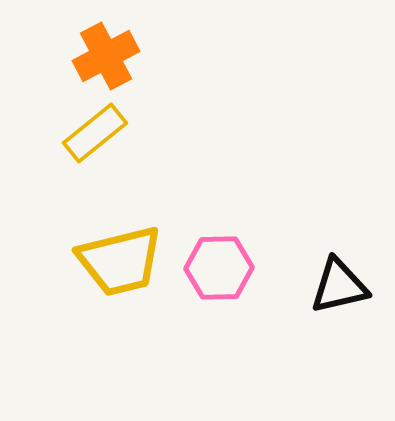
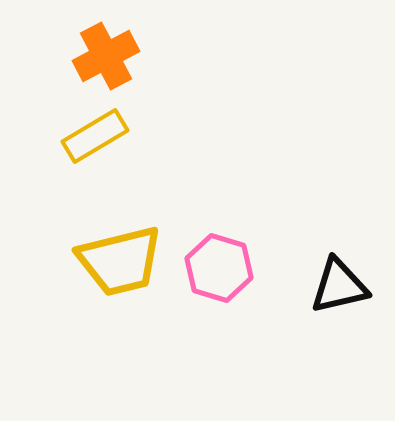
yellow rectangle: moved 3 px down; rotated 8 degrees clockwise
pink hexagon: rotated 18 degrees clockwise
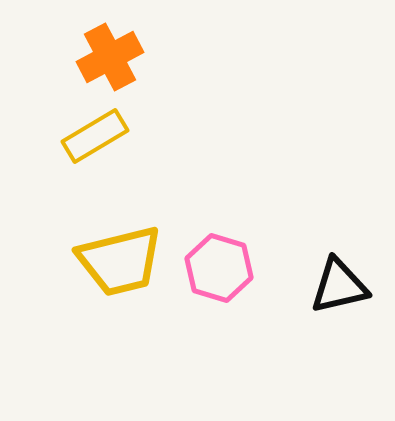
orange cross: moved 4 px right, 1 px down
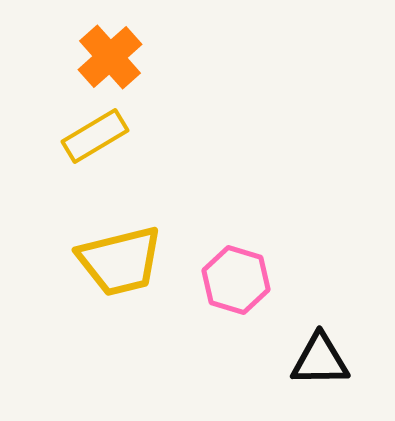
orange cross: rotated 14 degrees counterclockwise
pink hexagon: moved 17 px right, 12 px down
black triangle: moved 19 px left, 74 px down; rotated 12 degrees clockwise
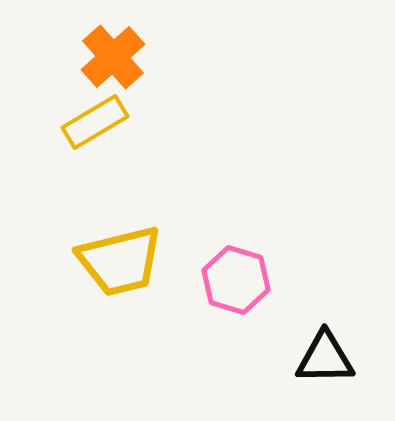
orange cross: moved 3 px right
yellow rectangle: moved 14 px up
black triangle: moved 5 px right, 2 px up
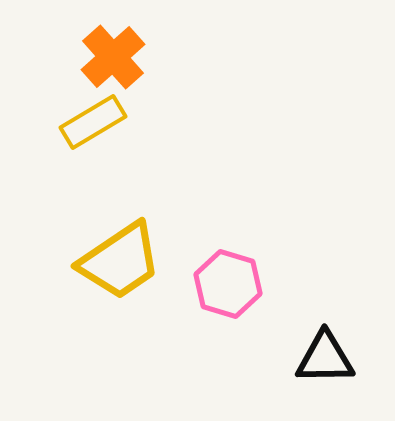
yellow rectangle: moved 2 px left
yellow trapezoid: rotated 20 degrees counterclockwise
pink hexagon: moved 8 px left, 4 px down
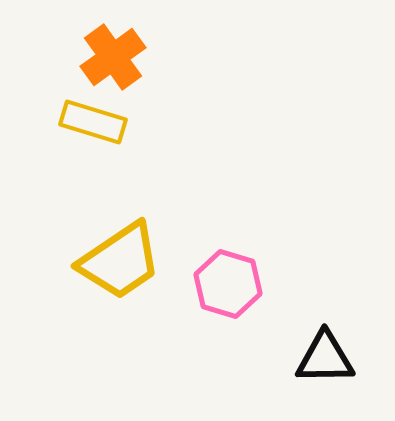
orange cross: rotated 6 degrees clockwise
yellow rectangle: rotated 48 degrees clockwise
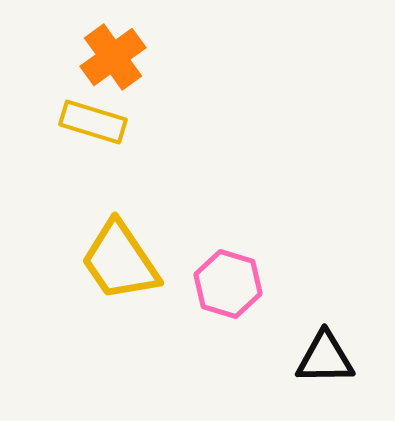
yellow trapezoid: rotated 90 degrees clockwise
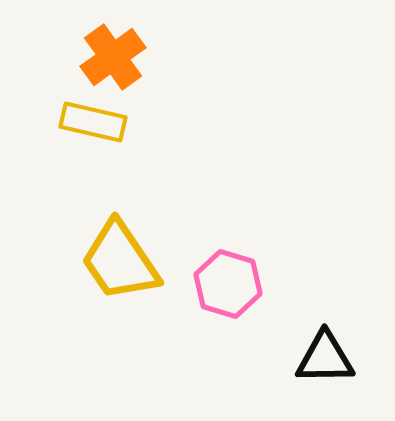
yellow rectangle: rotated 4 degrees counterclockwise
